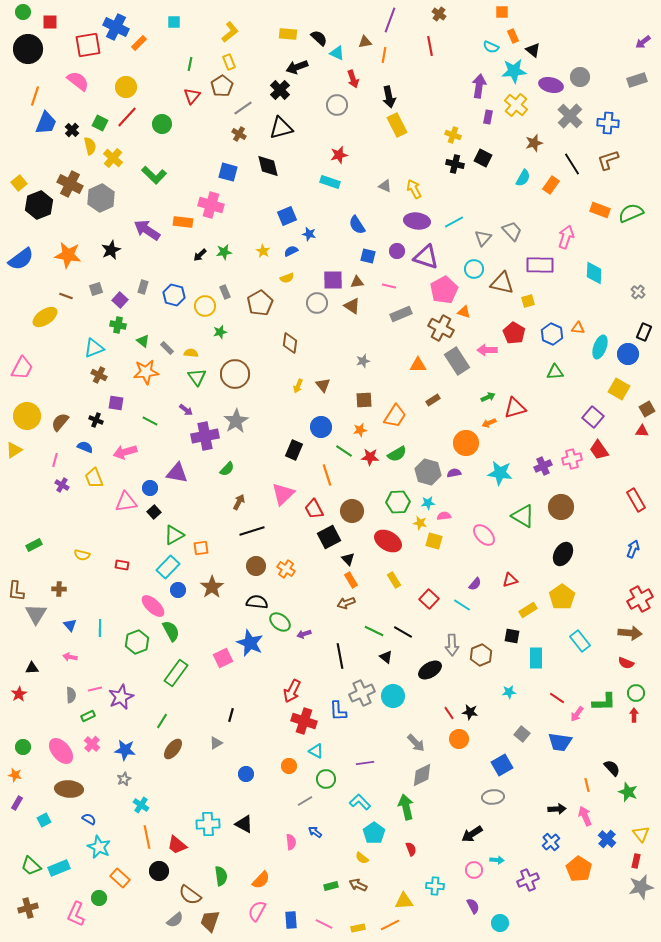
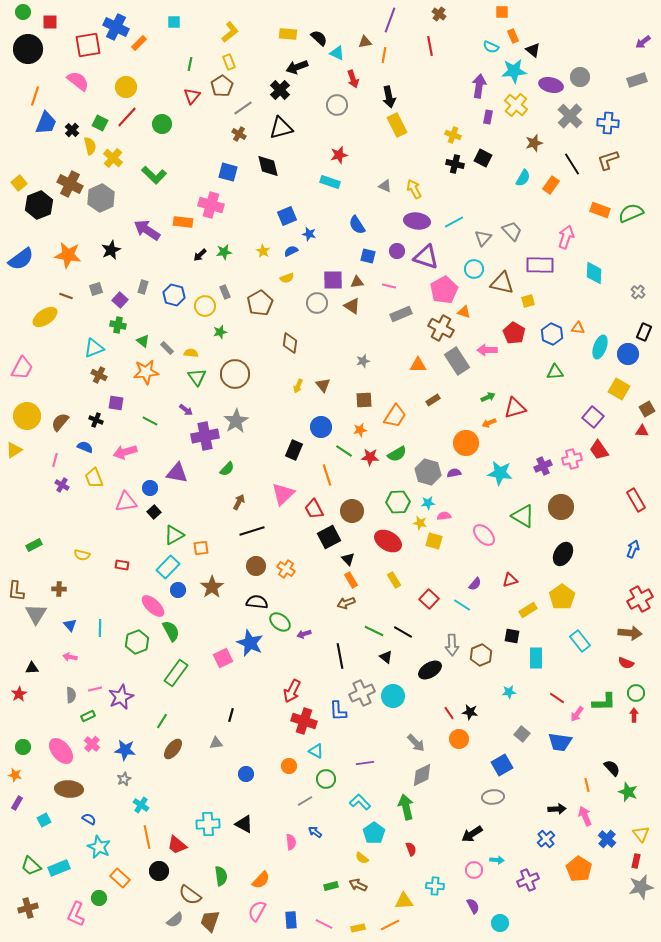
gray triangle at (216, 743): rotated 24 degrees clockwise
blue cross at (551, 842): moved 5 px left, 3 px up
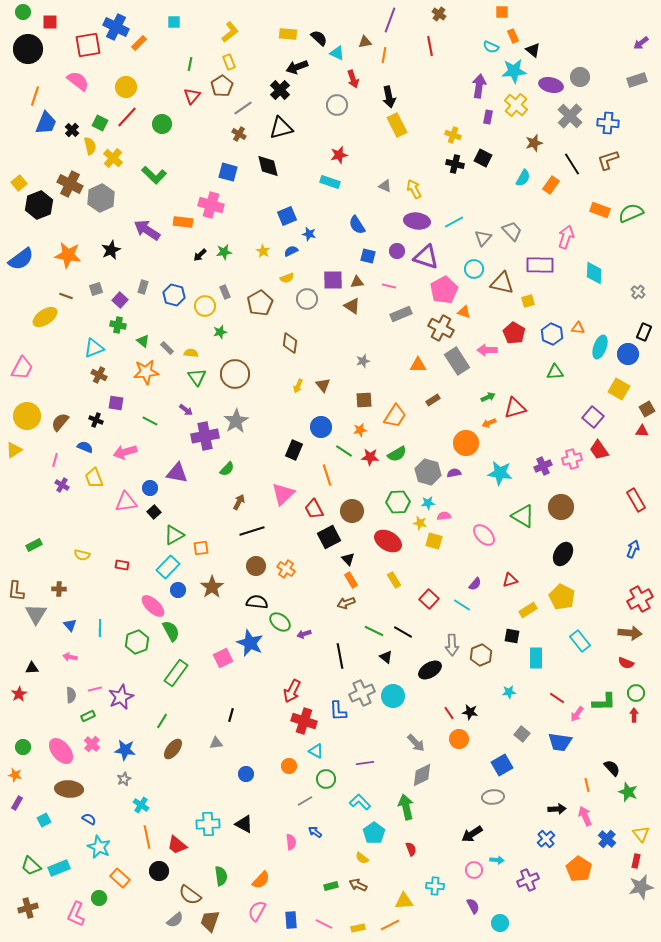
purple arrow at (643, 42): moved 2 px left, 1 px down
gray circle at (317, 303): moved 10 px left, 4 px up
yellow pentagon at (562, 597): rotated 10 degrees counterclockwise
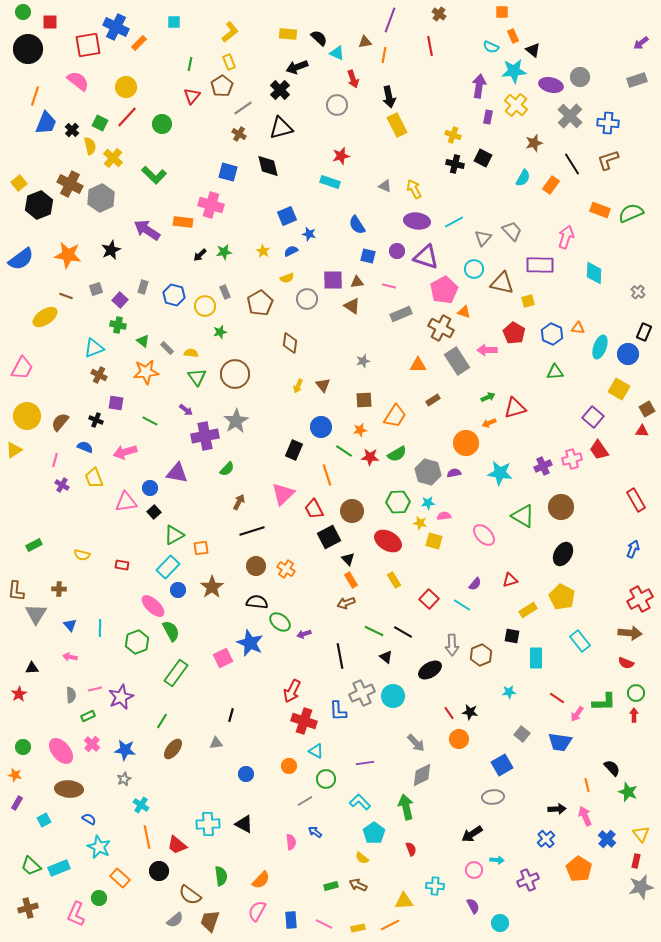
red star at (339, 155): moved 2 px right, 1 px down
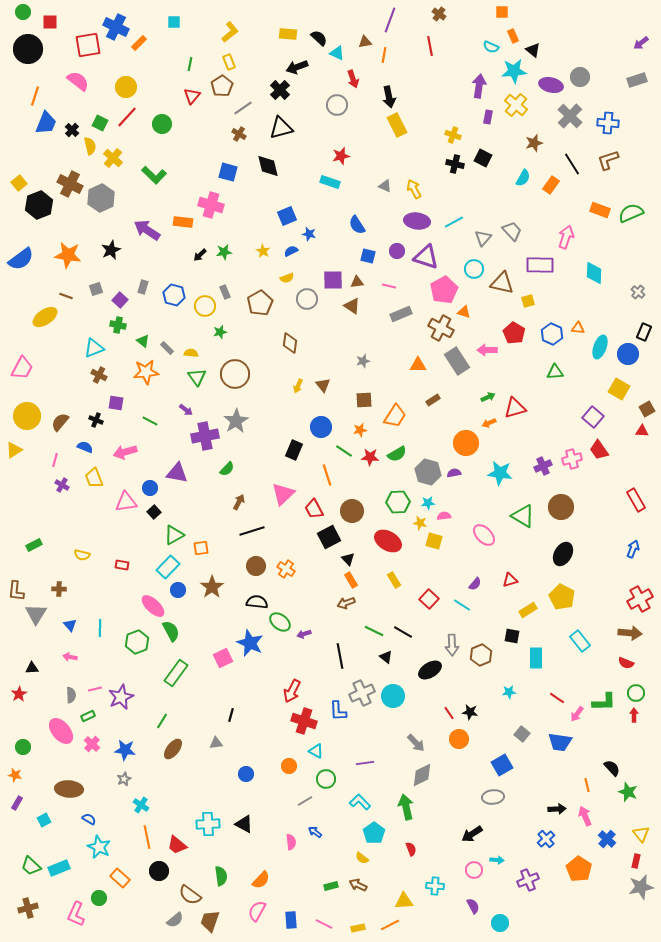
pink ellipse at (61, 751): moved 20 px up
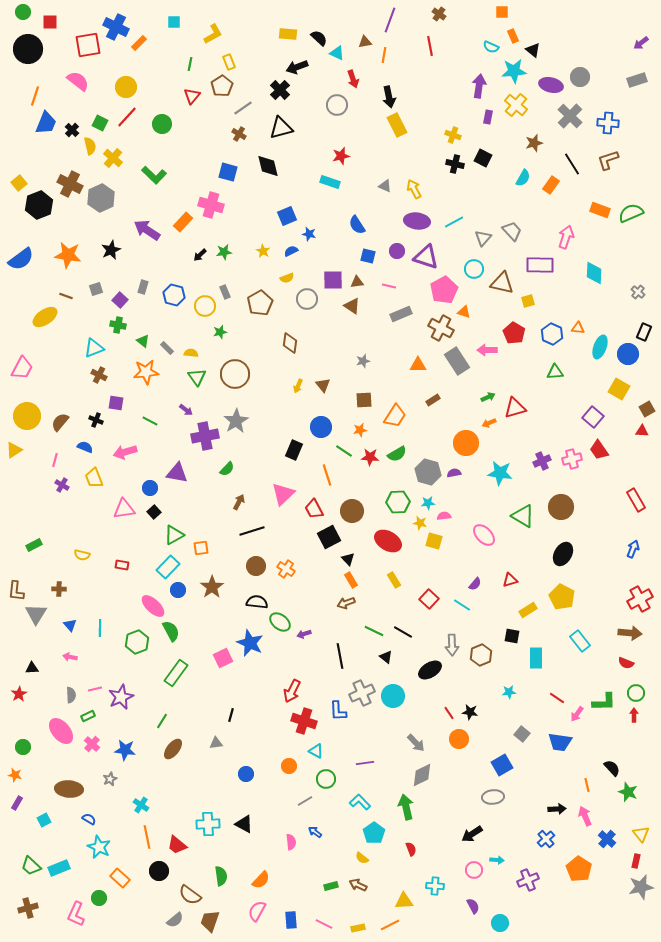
yellow L-shape at (230, 32): moved 17 px left, 2 px down; rotated 10 degrees clockwise
orange rectangle at (183, 222): rotated 54 degrees counterclockwise
purple cross at (543, 466): moved 1 px left, 5 px up
pink triangle at (126, 502): moved 2 px left, 7 px down
gray star at (124, 779): moved 14 px left
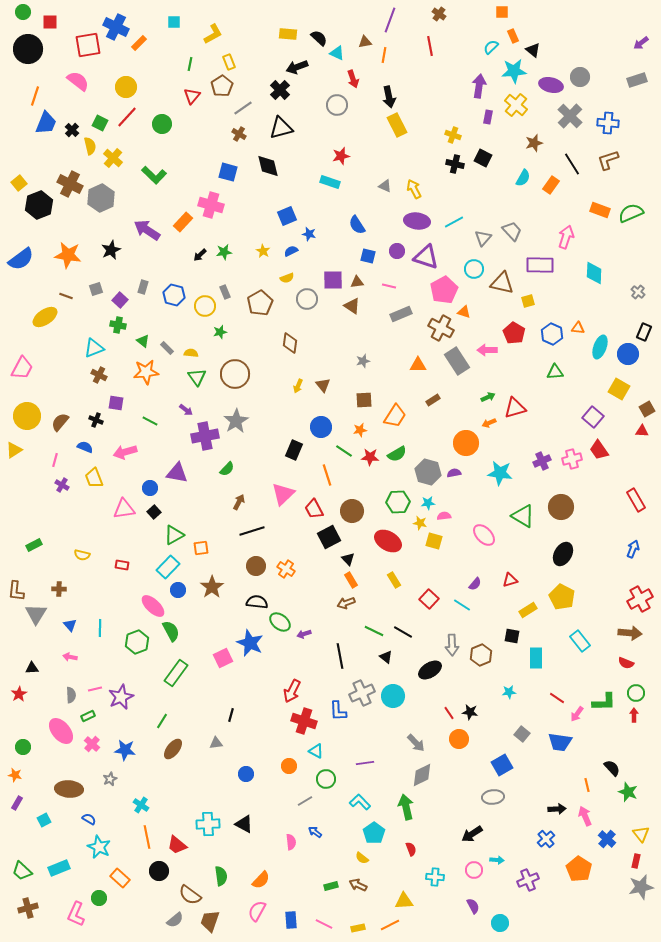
cyan semicircle at (491, 47): rotated 112 degrees clockwise
green trapezoid at (31, 866): moved 9 px left, 5 px down
cyan cross at (435, 886): moved 9 px up
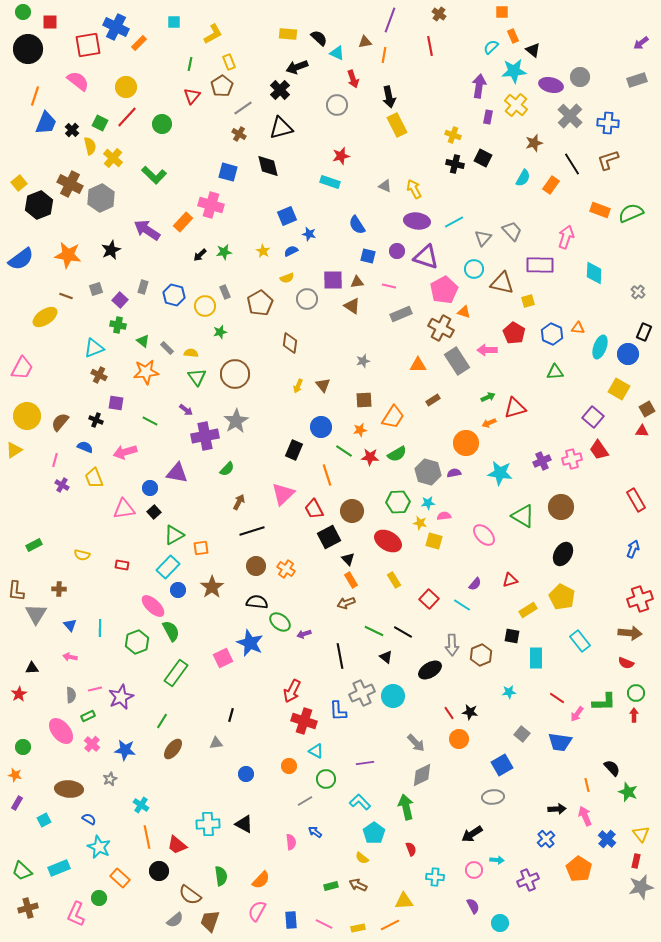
orange trapezoid at (395, 416): moved 2 px left, 1 px down
red cross at (640, 599): rotated 10 degrees clockwise
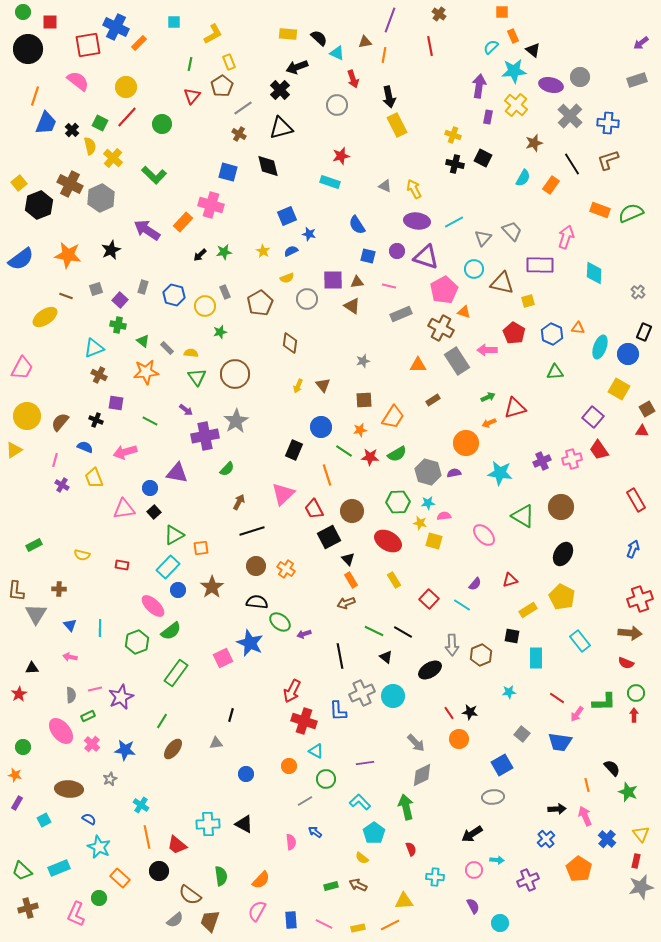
green semicircle at (171, 631): rotated 80 degrees clockwise
